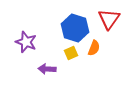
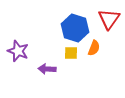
purple star: moved 8 px left, 9 px down
yellow square: rotated 24 degrees clockwise
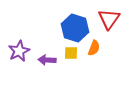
purple star: moved 1 px right; rotated 25 degrees clockwise
purple arrow: moved 9 px up
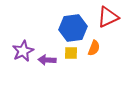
red triangle: moved 1 px left, 2 px up; rotated 30 degrees clockwise
blue hexagon: moved 2 px left; rotated 24 degrees counterclockwise
purple star: moved 4 px right
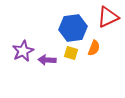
yellow square: rotated 16 degrees clockwise
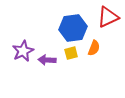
yellow square: rotated 32 degrees counterclockwise
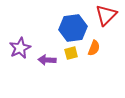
red triangle: moved 2 px left, 2 px up; rotated 20 degrees counterclockwise
purple star: moved 3 px left, 3 px up
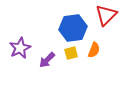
orange semicircle: moved 2 px down
purple arrow: rotated 48 degrees counterclockwise
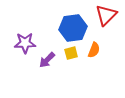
purple star: moved 5 px right, 5 px up; rotated 25 degrees clockwise
